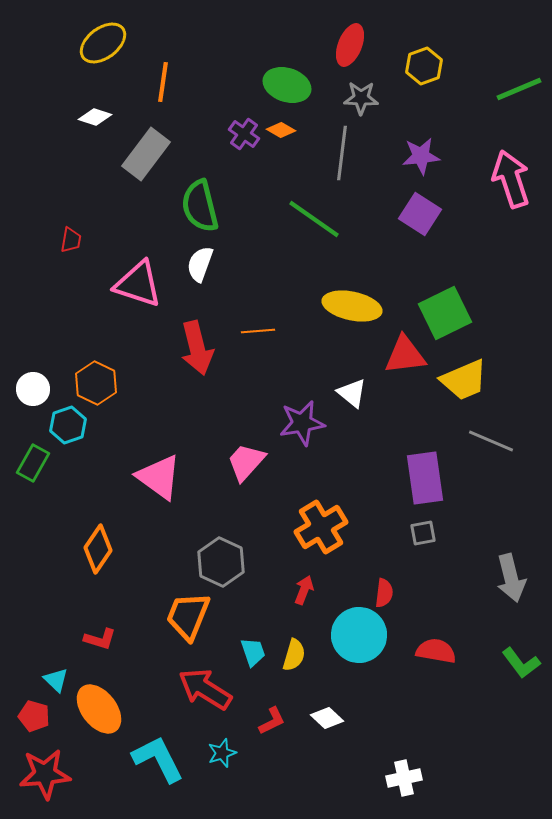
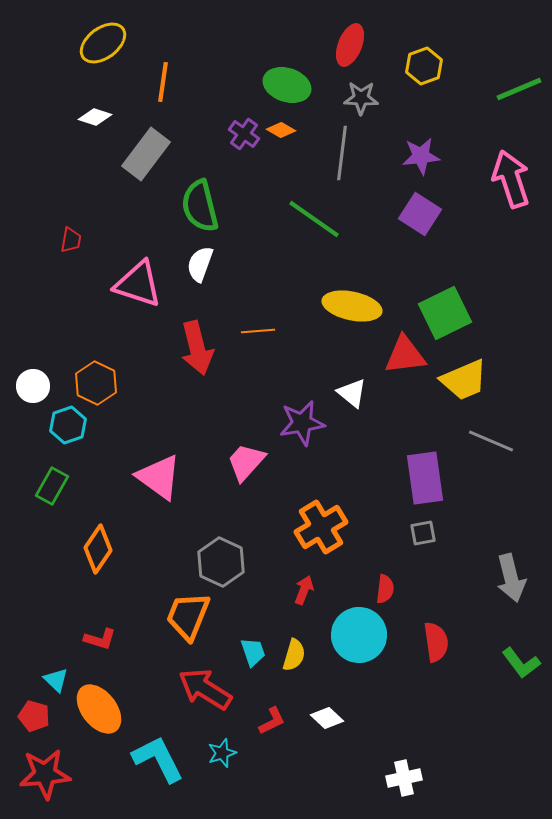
white circle at (33, 389): moved 3 px up
green rectangle at (33, 463): moved 19 px right, 23 px down
red semicircle at (384, 593): moved 1 px right, 4 px up
red semicircle at (436, 651): moved 9 px up; rotated 72 degrees clockwise
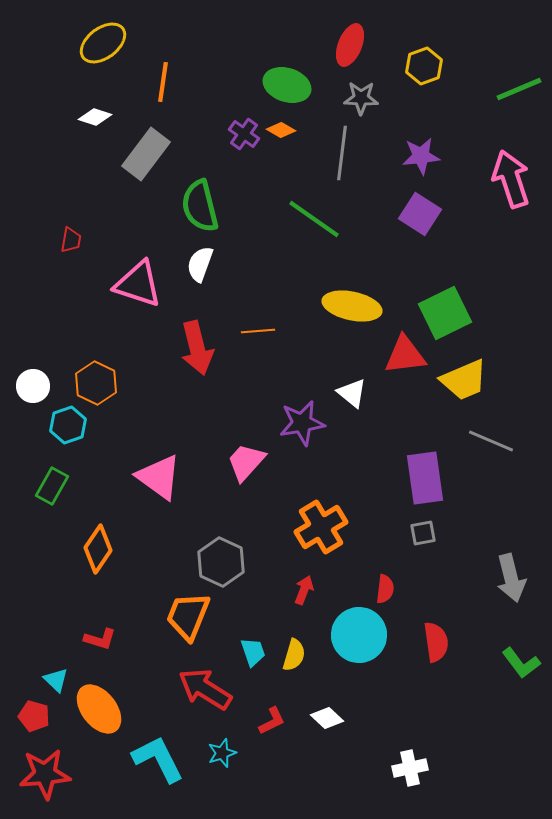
white cross at (404, 778): moved 6 px right, 10 px up
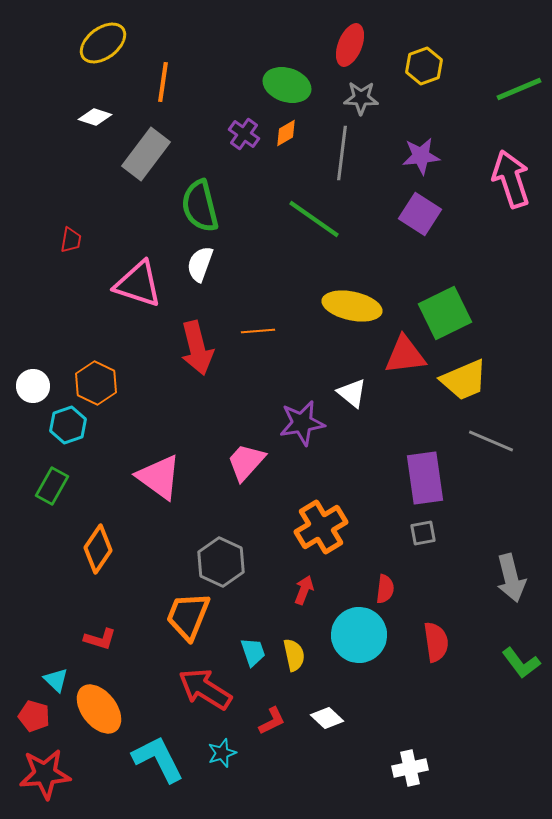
orange diamond at (281, 130): moved 5 px right, 3 px down; rotated 60 degrees counterclockwise
yellow semicircle at (294, 655): rotated 28 degrees counterclockwise
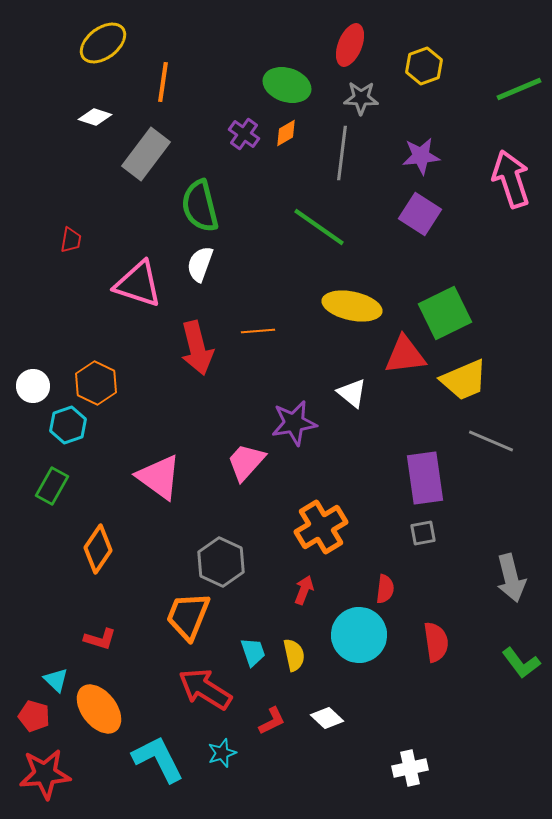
green line at (314, 219): moved 5 px right, 8 px down
purple star at (302, 423): moved 8 px left
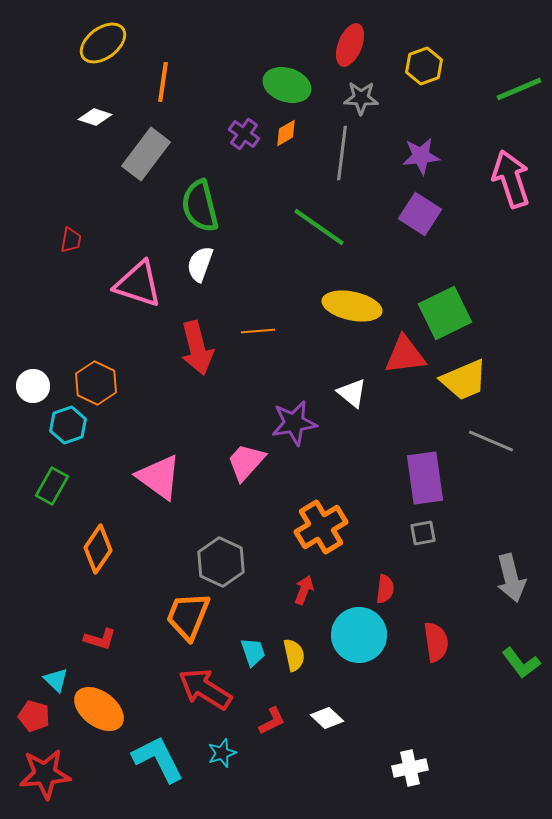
orange ellipse at (99, 709): rotated 15 degrees counterclockwise
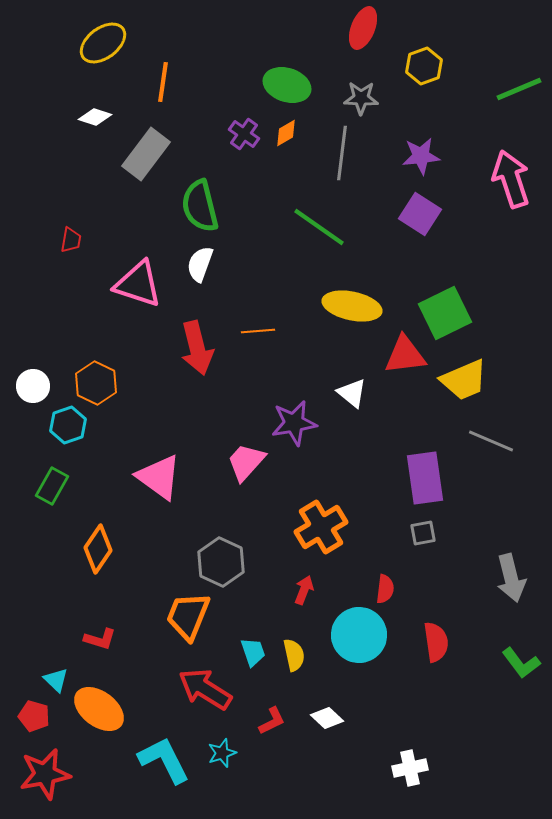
red ellipse at (350, 45): moved 13 px right, 17 px up
cyan L-shape at (158, 759): moved 6 px right, 1 px down
red star at (45, 774): rotated 6 degrees counterclockwise
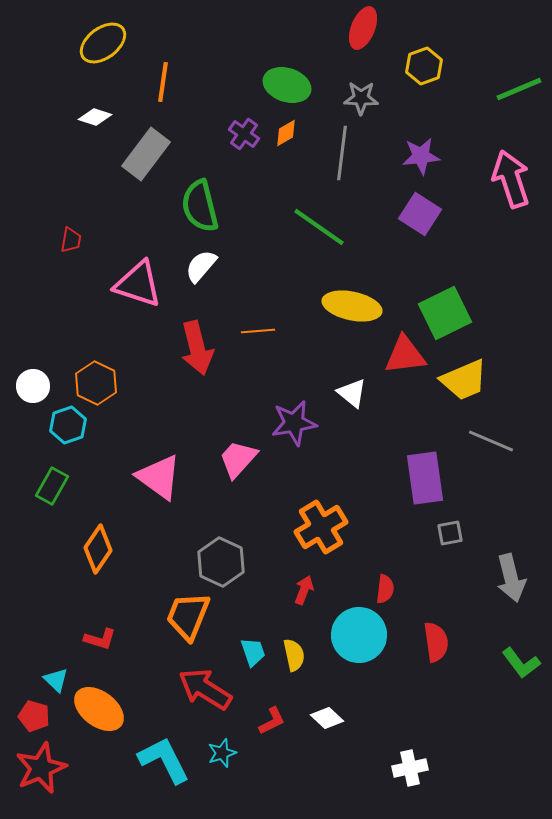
white semicircle at (200, 264): moved 1 px right, 2 px down; rotated 21 degrees clockwise
pink trapezoid at (246, 462): moved 8 px left, 3 px up
gray square at (423, 533): moved 27 px right
red star at (45, 774): moved 4 px left, 6 px up; rotated 12 degrees counterclockwise
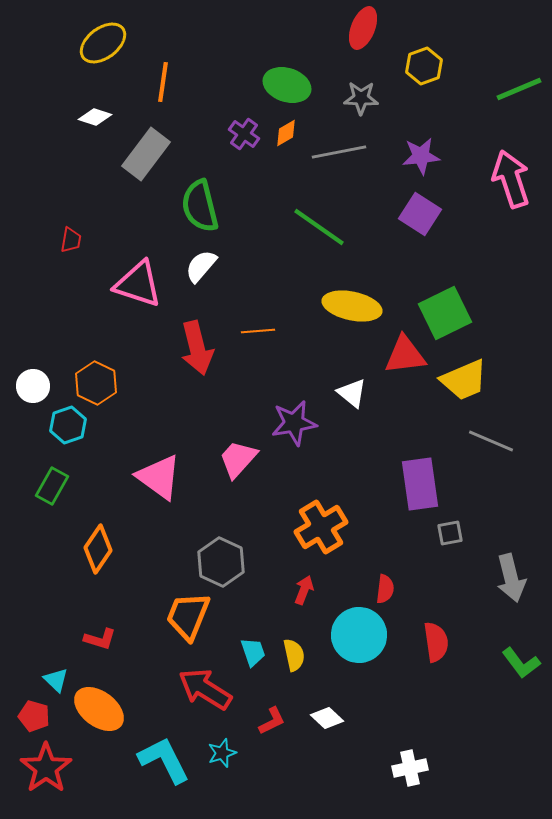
gray line at (342, 153): moved 3 px left, 1 px up; rotated 72 degrees clockwise
purple rectangle at (425, 478): moved 5 px left, 6 px down
red star at (41, 768): moved 5 px right; rotated 12 degrees counterclockwise
